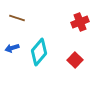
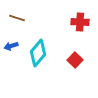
red cross: rotated 24 degrees clockwise
blue arrow: moved 1 px left, 2 px up
cyan diamond: moved 1 px left, 1 px down
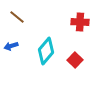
brown line: moved 1 px up; rotated 21 degrees clockwise
cyan diamond: moved 8 px right, 2 px up
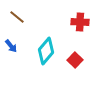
blue arrow: rotated 112 degrees counterclockwise
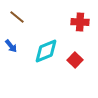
cyan diamond: rotated 28 degrees clockwise
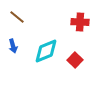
blue arrow: moved 2 px right; rotated 24 degrees clockwise
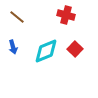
red cross: moved 14 px left, 7 px up; rotated 12 degrees clockwise
blue arrow: moved 1 px down
red square: moved 11 px up
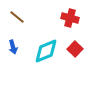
red cross: moved 4 px right, 3 px down
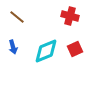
red cross: moved 2 px up
red square: rotated 21 degrees clockwise
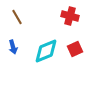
brown line: rotated 21 degrees clockwise
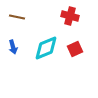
brown line: rotated 49 degrees counterclockwise
cyan diamond: moved 3 px up
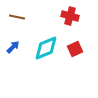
blue arrow: rotated 120 degrees counterclockwise
